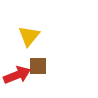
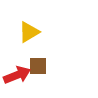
yellow triangle: moved 4 px up; rotated 20 degrees clockwise
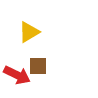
red arrow: rotated 48 degrees clockwise
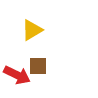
yellow triangle: moved 3 px right, 2 px up
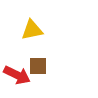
yellow triangle: rotated 20 degrees clockwise
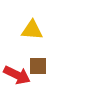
yellow triangle: rotated 15 degrees clockwise
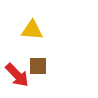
red arrow: rotated 20 degrees clockwise
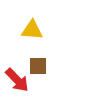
red arrow: moved 5 px down
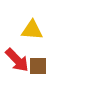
red arrow: moved 20 px up
